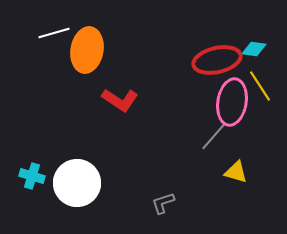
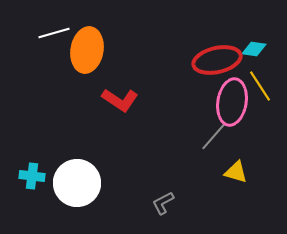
cyan cross: rotated 10 degrees counterclockwise
gray L-shape: rotated 10 degrees counterclockwise
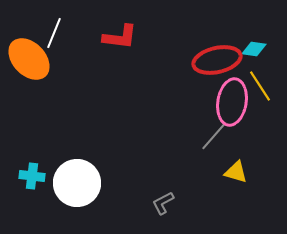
white line: rotated 52 degrees counterclockwise
orange ellipse: moved 58 px left, 9 px down; rotated 54 degrees counterclockwise
red L-shape: moved 63 px up; rotated 27 degrees counterclockwise
